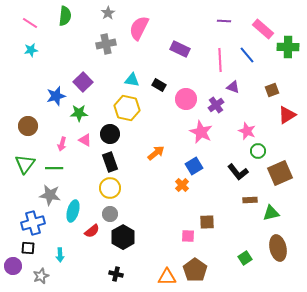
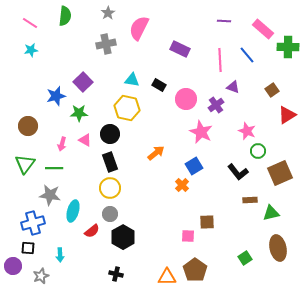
brown square at (272, 90): rotated 16 degrees counterclockwise
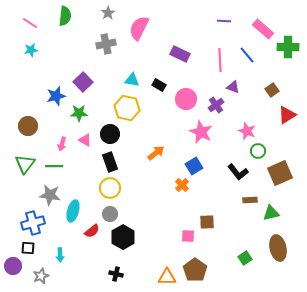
purple rectangle at (180, 49): moved 5 px down
green line at (54, 168): moved 2 px up
